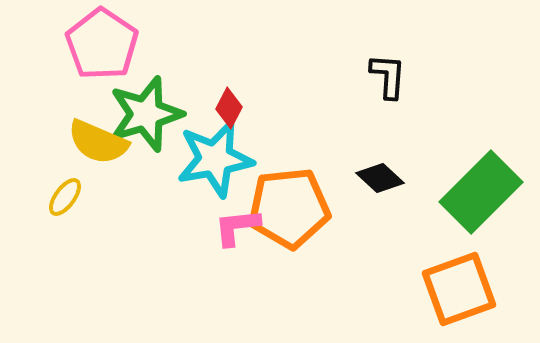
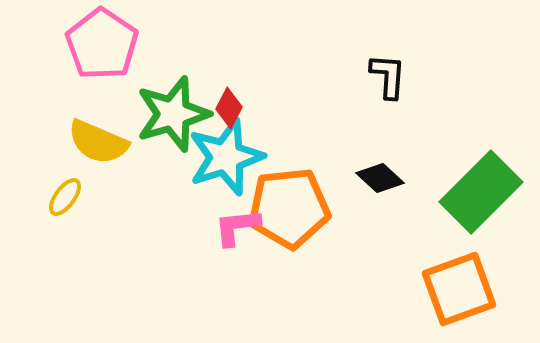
green star: moved 27 px right
cyan star: moved 11 px right, 2 px up; rotated 8 degrees counterclockwise
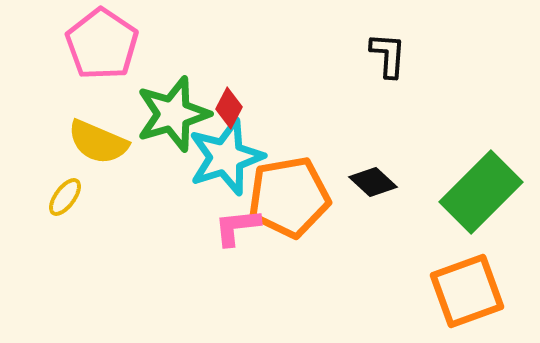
black L-shape: moved 21 px up
black diamond: moved 7 px left, 4 px down
orange pentagon: moved 11 px up; rotated 4 degrees counterclockwise
orange square: moved 8 px right, 2 px down
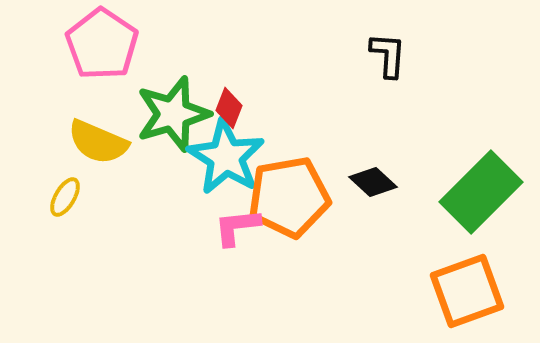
red diamond: rotated 6 degrees counterclockwise
cyan star: rotated 22 degrees counterclockwise
yellow ellipse: rotated 6 degrees counterclockwise
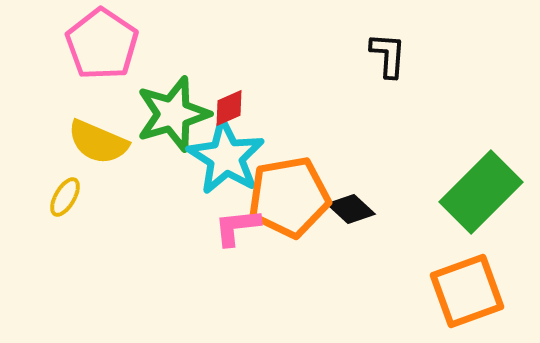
red diamond: rotated 45 degrees clockwise
black diamond: moved 22 px left, 27 px down
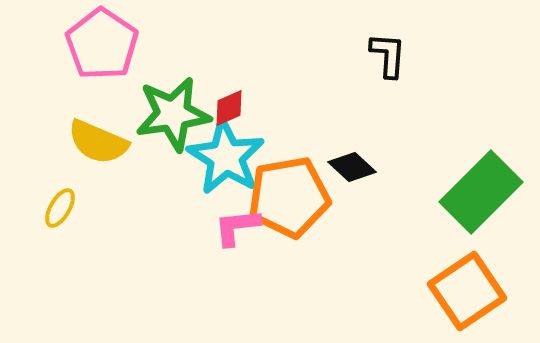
green star: rotated 8 degrees clockwise
yellow ellipse: moved 5 px left, 11 px down
black diamond: moved 1 px right, 42 px up
orange square: rotated 14 degrees counterclockwise
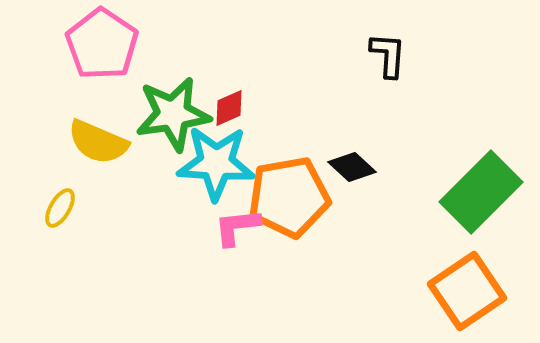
cyan star: moved 10 px left, 6 px down; rotated 28 degrees counterclockwise
